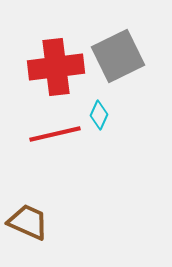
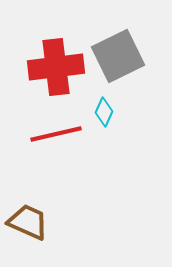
cyan diamond: moved 5 px right, 3 px up
red line: moved 1 px right
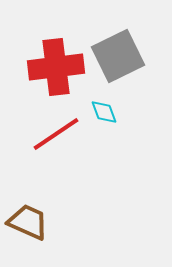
cyan diamond: rotated 44 degrees counterclockwise
red line: rotated 21 degrees counterclockwise
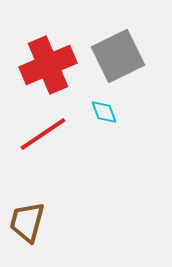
red cross: moved 8 px left, 2 px up; rotated 16 degrees counterclockwise
red line: moved 13 px left
brown trapezoid: moved 1 px left; rotated 99 degrees counterclockwise
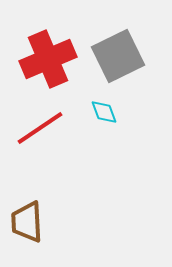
red cross: moved 6 px up
red line: moved 3 px left, 6 px up
brown trapezoid: rotated 18 degrees counterclockwise
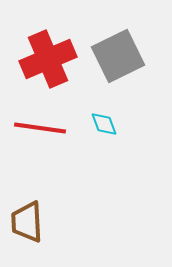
cyan diamond: moved 12 px down
red line: rotated 42 degrees clockwise
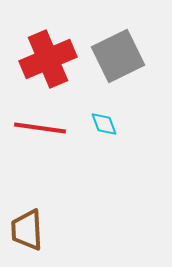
brown trapezoid: moved 8 px down
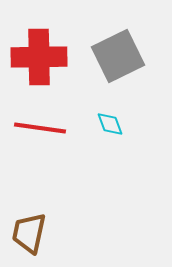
red cross: moved 9 px left, 2 px up; rotated 22 degrees clockwise
cyan diamond: moved 6 px right
brown trapezoid: moved 2 px right, 3 px down; rotated 15 degrees clockwise
